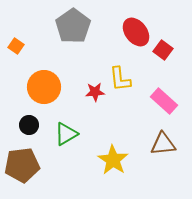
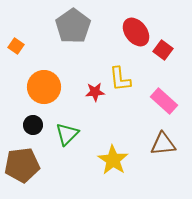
black circle: moved 4 px right
green triangle: moved 1 px right; rotated 15 degrees counterclockwise
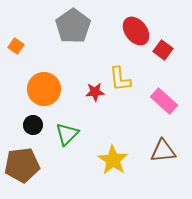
red ellipse: moved 1 px up
orange circle: moved 2 px down
brown triangle: moved 7 px down
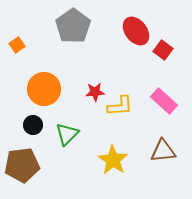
orange square: moved 1 px right, 1 px up; rotated 21 degrees clockwise
yellow L-shape: moved 27 px down; rotated 88 degrees counterclockwise
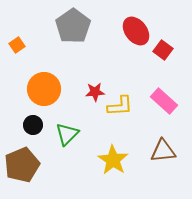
brown pentagon: rotated 16 degrees counterclockwise
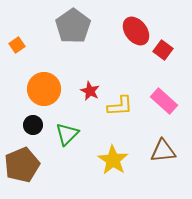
red star: moved 5 px left, 1 px up; rotated 30 degrees clockwise
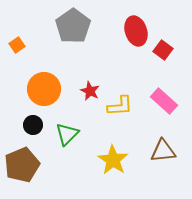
red ellipse: rotated 20 degrees clockwise
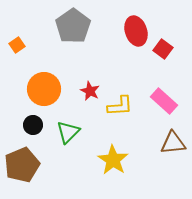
red square: moved 1 px up
green triangle: moved 1 px right, 2 px up
brown triangle: moved 10 px right, 8 px up
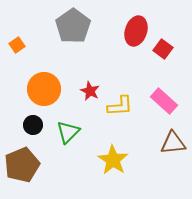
red ellipse: rotated 36 degrees clockwise
